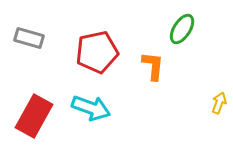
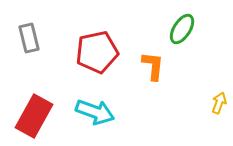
gray rectangle: rotated 60 degrees clockwise
cyan arrow: moved 4 px right, 4 px down
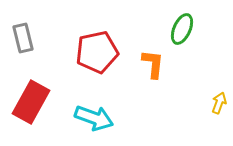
green ellipse: rotated 8 degrees counterclockwise
gray rectangle: moved 6 px left
orange L-shape: moved 2 px up
cyan arrow: moved 1 px left, 6 px down
red rectangle: moved 3 px left, 14 px up
